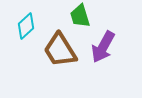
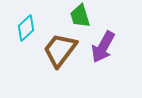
cyan diamond: moved 2 px down
brown trapezoid: rotated 69 degrees clockwise
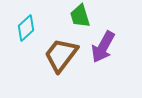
brown trapezoid: moved 1 px right, 5 px down
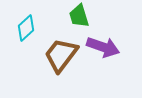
green trapezoid: moved 1 px left
purple arrow: rotated 100 degrees counterclockwise
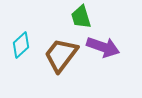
green trapezoid: moved 2 px right, 1 px down
cyan diamond: moved 5 px left, 17 px down
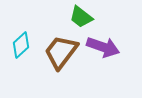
green trapezoid: rotated 35 degrees counterclockwise
brown trapezoid: moved 3 px up
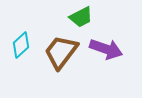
green trapezoid: rotated 65 degrees counterclockwise
purple arrow: moved 3 px right, 2 px down
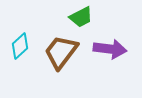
cyan diamond: moved 1 px left, 1 px down
purple arrow: moved 4 px right; rotated 12 degrees counterclockwise
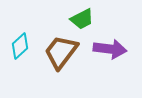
green trapezoid: moved 1 px right, 2 px down
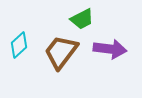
cyan diamond: moved 1 px left, 1 px up
